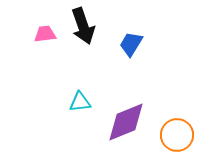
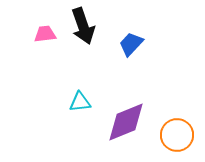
blue trapezoid: rotated 12 degrees clockwise
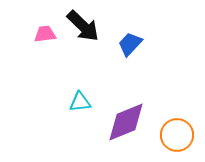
black arrow: rotated 27 degrees counterclockwise
blue trapezoid: moved 1 px left
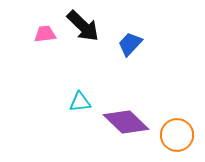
purple diamond: rotated 66 degrees clockwise
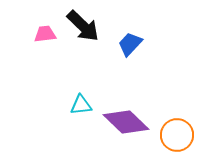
cyan triangle: moved 1 px right, 3 px down
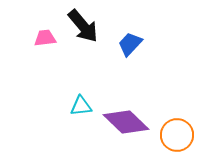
black arrow: rotated 6 degrees clockwise
pink trapezoid: moved 4 px down
cyan triangle: moved 1 px down
